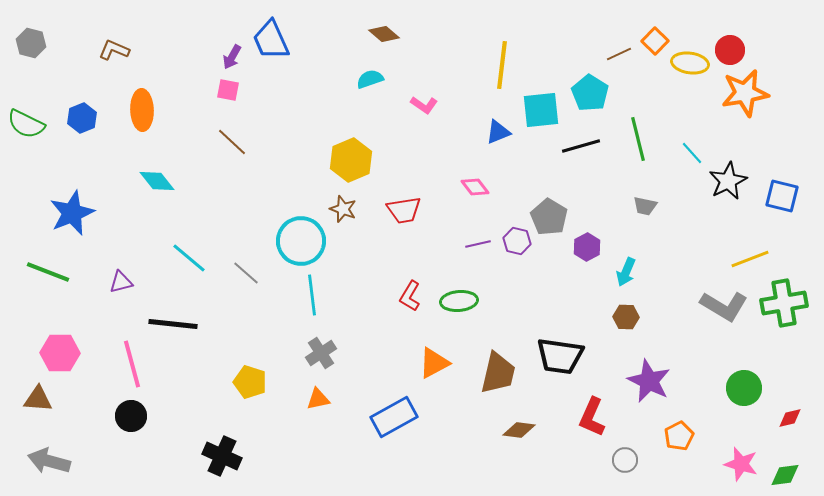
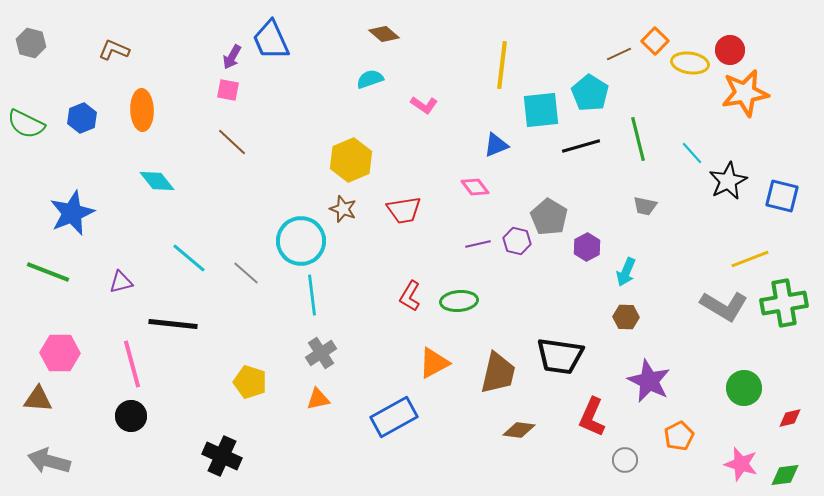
blue triangle at (498, 132): moved 2 px left, 13 px down
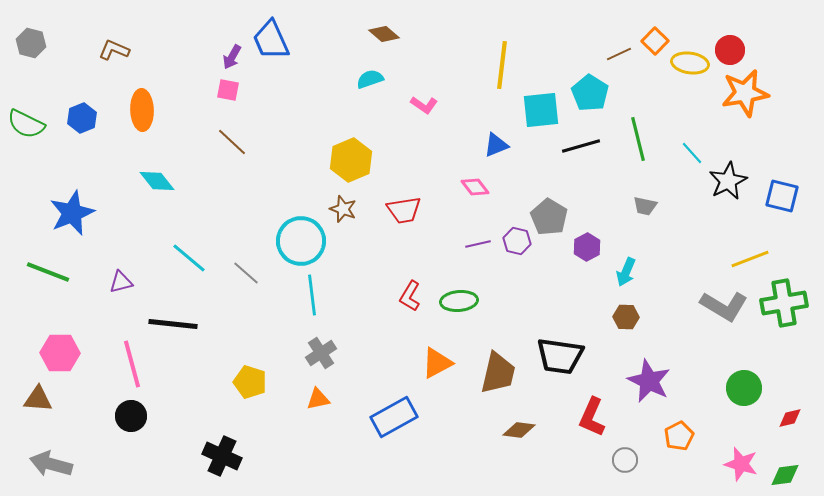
orange triangle at (434, 363): moved 3 px right
gray arrow at (49, 461): moved 2 px right, 3 px down
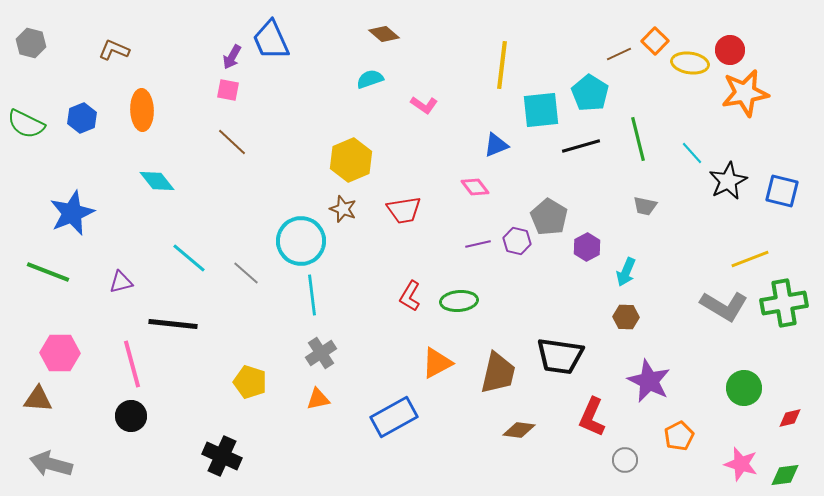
blue square at (782, 196): moved 5 px up
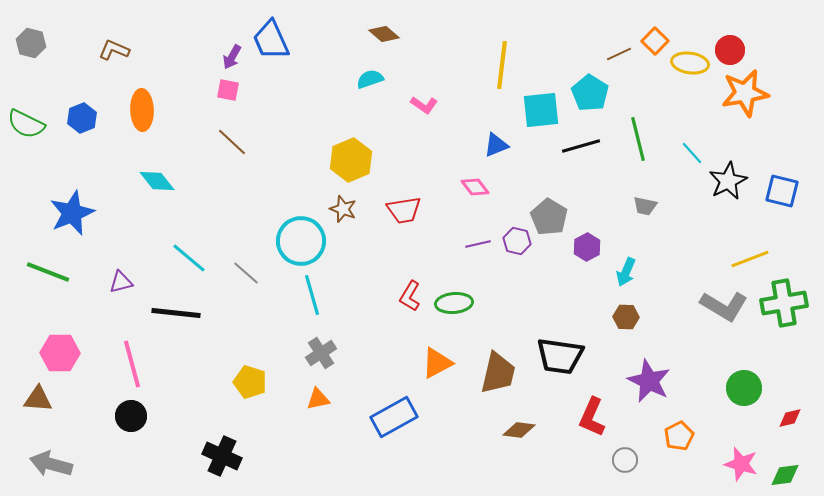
cyan line at (312, 295): rotated 9 degrees counterclockwise
green ellipse at (459, 301): moved 5 px left, 2 px down
black line at (173, 324): moved 3 px right, 11 px up
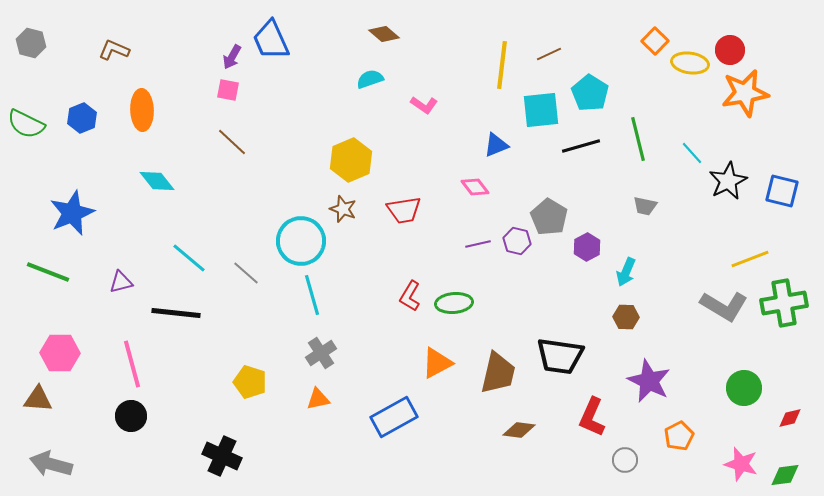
brown line at (619, 54): moved 70 px left
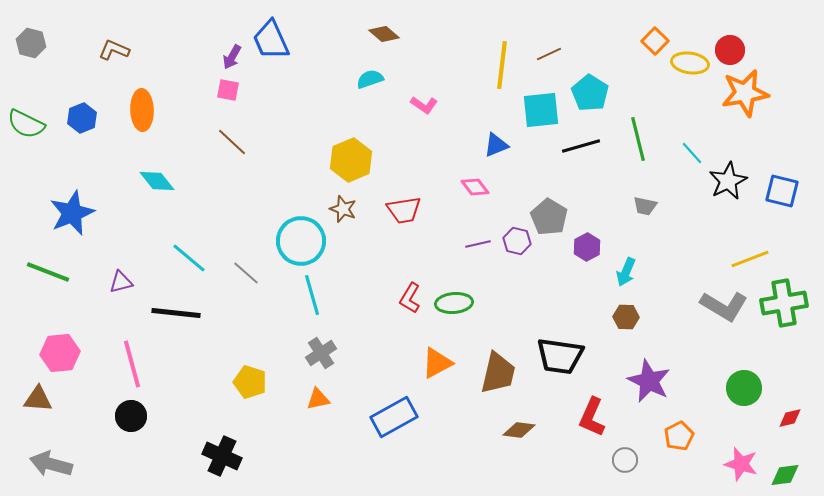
red L-shape at (410, 296): moved 2 px down
pink hexagon at (60, 353): rotated 6 degrees counterclockwise
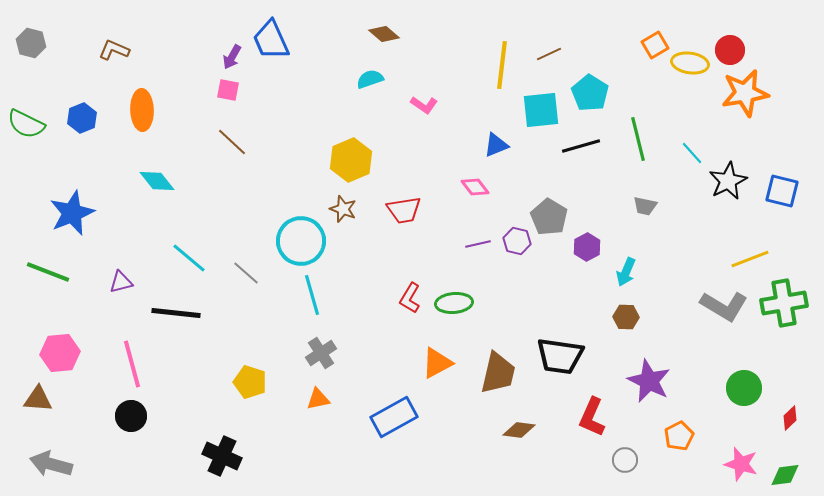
orange square at (655, 41): moved 4 px down; rotated 16 degrees clockwise
red diamond at (790, 418): rotated 30 degrees counterclockwise
